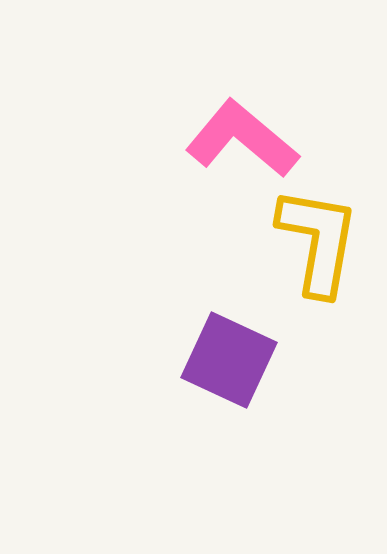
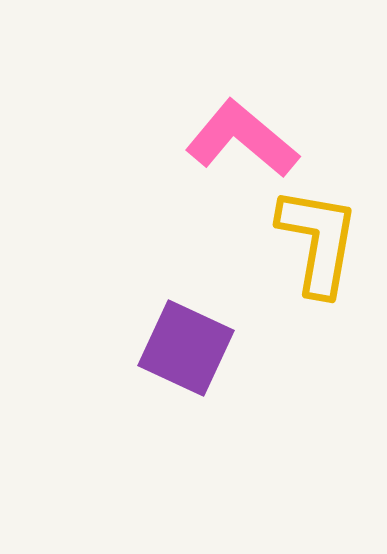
purple square: moved 43 px left, 12 px up
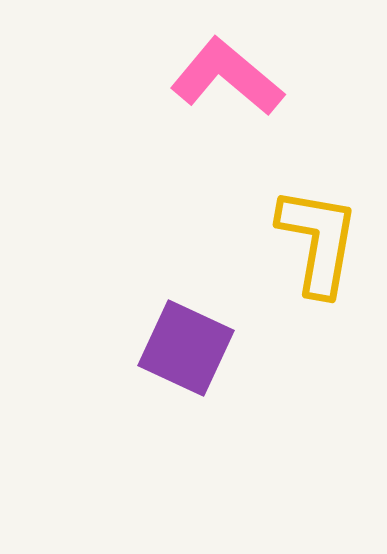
pink L-shape: moved 15 px left, 62 px up
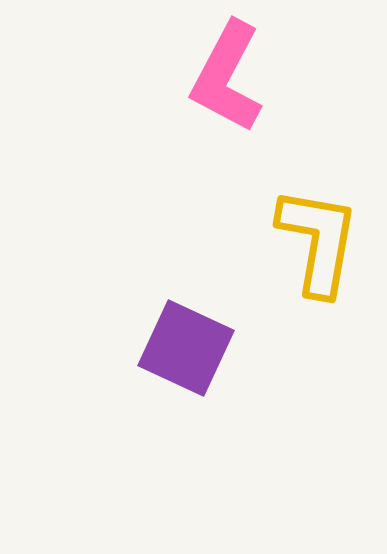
pink L-shape: rotated 102 degrees counterclockwise
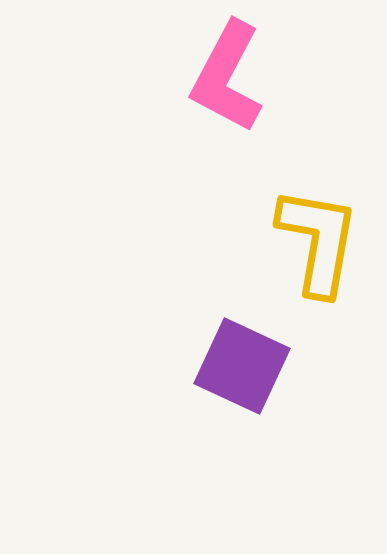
purple square: moved 56 px right, 18 px down
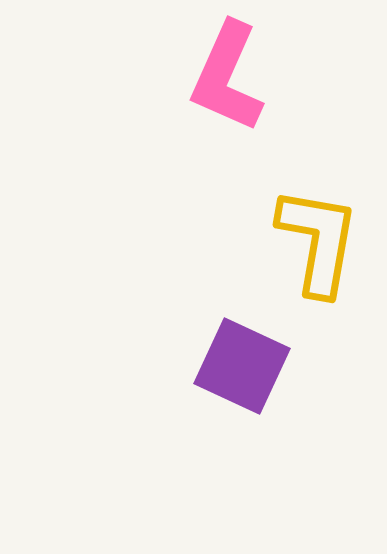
pink L-shape: rotated 4 degrees counterclockwise
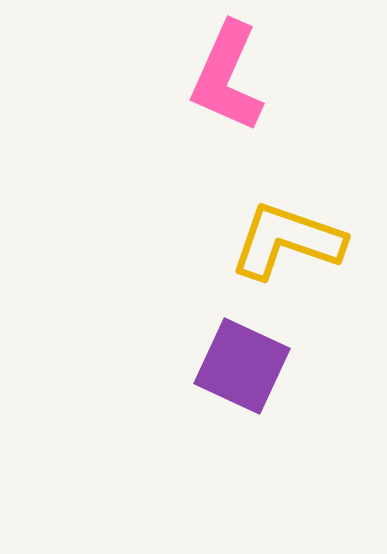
yellow L-shape: moved 31 px left; rotated 81 degrees counterclockwise
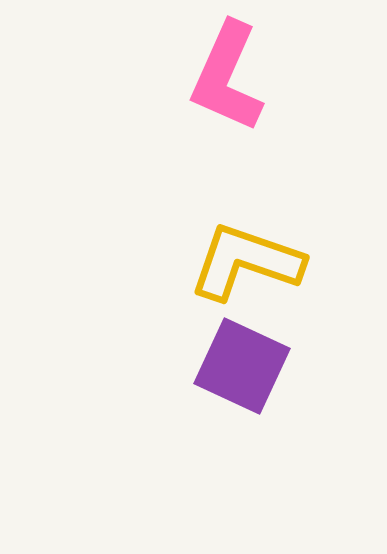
yellow L-shape: moved 41 px left, 21 px down
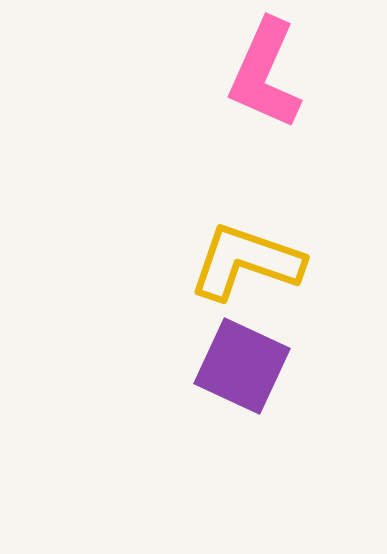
pink L-shape: moved 38 px right, 3 px up
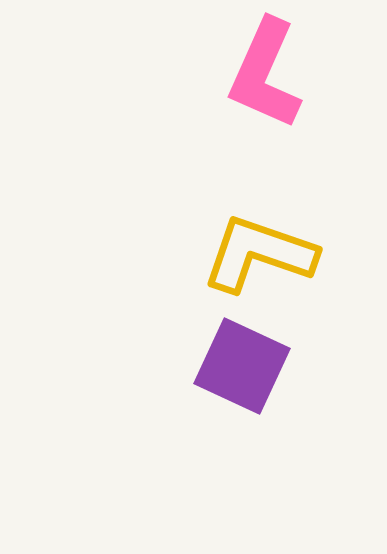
yellow L-shape: moved 13 px right, 8 px up
